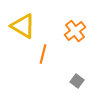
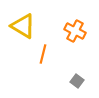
orange cross: rotated 25 degrees counterclockwise
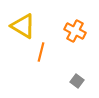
orange line: moved 2 px left, 2 px up
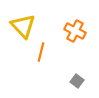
yellow triangle: rotated 16 degrees clockwise
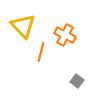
orange cross: moved 10 px left, 4 px down
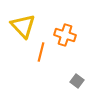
orange cross: rotated 10 degrees counterclockwise
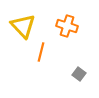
orange cross: moved 2 px right, 9 px up
gray square: moved 2 px right, 7 px up
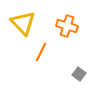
yellow triangle: moved 3 px up
orange line: rotated 12 degrees clockwise
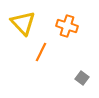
gray square: moved 3 px right, 4 px down
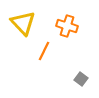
orange line: moved 3 px right, 1 px up
gray square: moved 1 px left, 1 px down
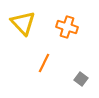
orange cross: moved 1 px down
orange line: moved 12 px down
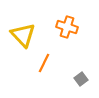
yellow triangle: moved 12 px down
gray square: rotated 16 degrees clockwise
